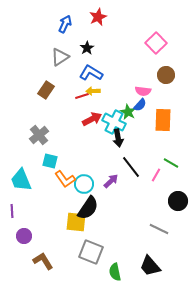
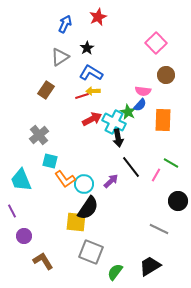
purple line: rotated 24 degrees counterclockwise
black trapezoid: rotated 100 degrees clockwise
green semicircle: rotated 48 degrees clockwise
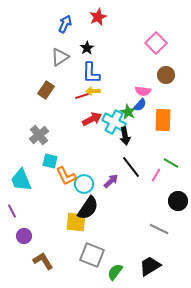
blue L-shape: rotated 120 degrees counterclockwise
black arrow: moved 7 px right, 2 px up
orange L-shape: moved 1 px right, 3 px up; rotated 10 degrees clockwise
gray square: moved 1 px right, 3 px down
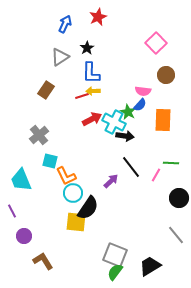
black arrow: rotated 72 degrees counterclockwise
green line: rotated 28 degrees counterclockwise
cyan circle: moved 11 px left, 9 px down
black circle: moved 1 px right, 3 px up
gray line: moved 17 px right, 6 px down; rotated 24 degrees clockwise
gray square: moved 23 px right
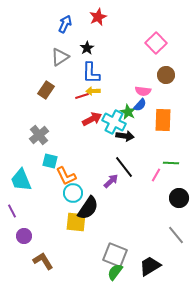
black line: moved 7 px left
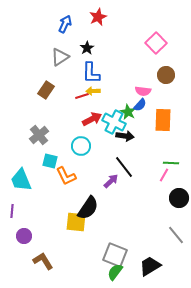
pink line: moved 8 px right
cyan circle: moved 8 px right, 47 px up
purple line: rotated 32 degrees clockwise
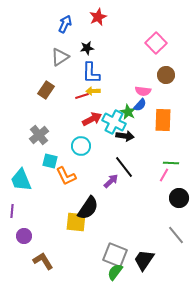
black star: rotated 24 degrees clockwise
black trapezoid: moved 6 px left, 6 px up; rotated 25 degrees counterclockwise
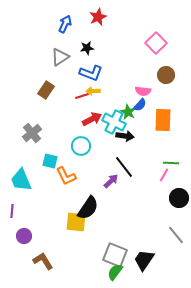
blue L-shape: rotated 70 degrees counterclockwise
gray cross: moved 7 px left, 2 px up
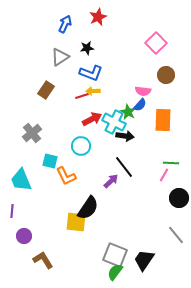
brown L-shape: moved 1 px up
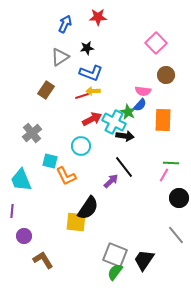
red star: rotated 24 degrees clockwise
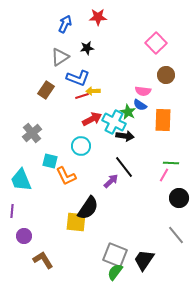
blue L-shape: moved 13 px left, 5 px down
blue semicircle: rotated 80 degrees clockwise
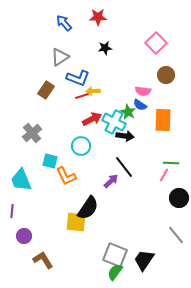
blue arrow: moved 1 px left, 1 px up; rotated 66 degrees counterclockwise
black star: moved 18 px right
